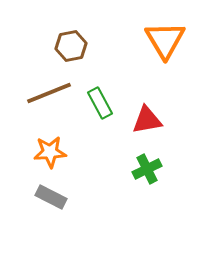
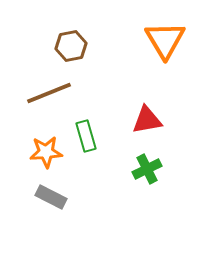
green rectangle: moved 14 px left, 33 px down; rotated 12 degrees clockwise
orange star: moved 4 px left
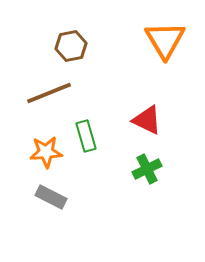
red triangle: rotated 36 degrees clockwise
